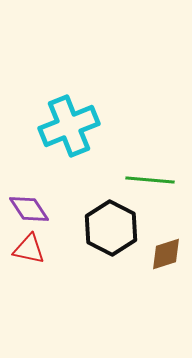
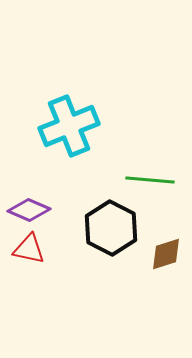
purple diamond: moved 1 px down; rotated 33 degrees counterclockwise
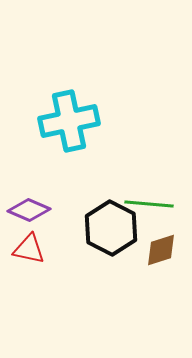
cyan cross: moved 5 px up; rotated 10 degrees clockwise
green line: moved 1 px left, 24 px down
brown diamond: moved 5 px left, 4 px up
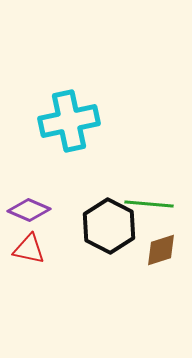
black hexagon: moved 2 px left, 2 px up
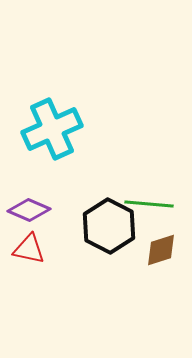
cyan cross: moved 17 px left, 8 px down; rotated 12 degrees counterclockwise
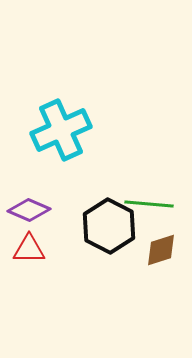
cyan cross: moved 9 px right, 1 px down
red triangle: rotated 12 degrees counterclockwise
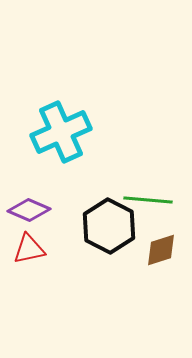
cyan cross: moved 2 px down
green line: moved 1 px left, 4 px up
red triangle: rotated 12 degrees counterclockwise
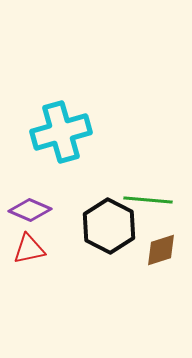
cyan cross: rotated 8 degrees clockwise
purple diamond: moved 1 px right
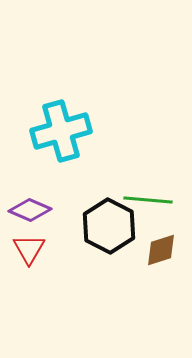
cyan cross: moved 1 px up
red triangle: rotated 48 degrees counterclockwise
